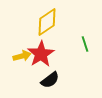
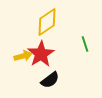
yellow arrow: moved 1 px right
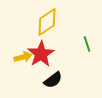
green line: moved 2 px right
yellow arrow: moved 1 px down
black semicircle: moved 3 px right
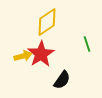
yellow arrow: moved 1 px up
black semicircle: moved 9 px right; rotated 18 degrees counterclockwise
